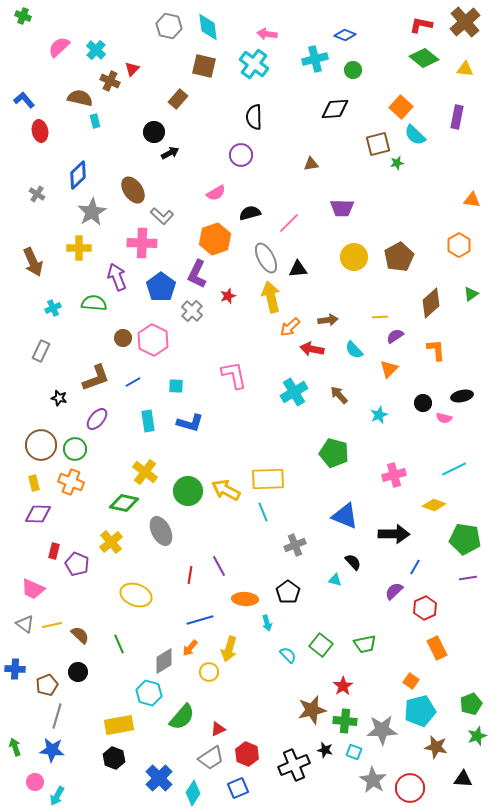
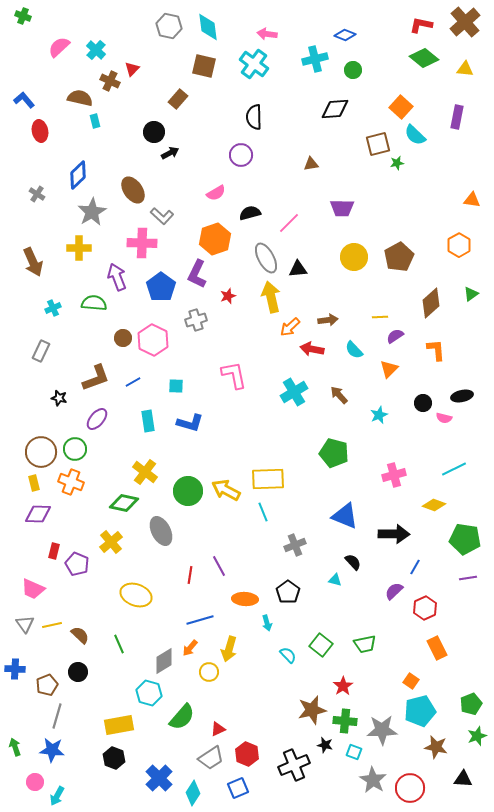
gray cross at (192, 311): moved 4 px right, 9 px down; rotated 30 degrees clockwise
brown circle at (41, 445): moved 7 px down
gray triangle at (25, 624): rotated 18 degrees clockwise
black star at (325, 750): moved 5 px up
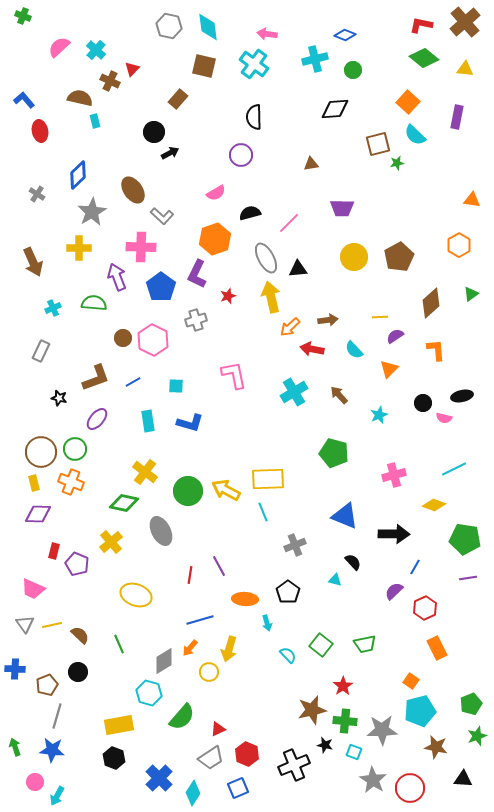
orange square at (401, 107): moved 7 px right, 5 px up
pink cross at (142, 243): moved 1 px left, 4 px down
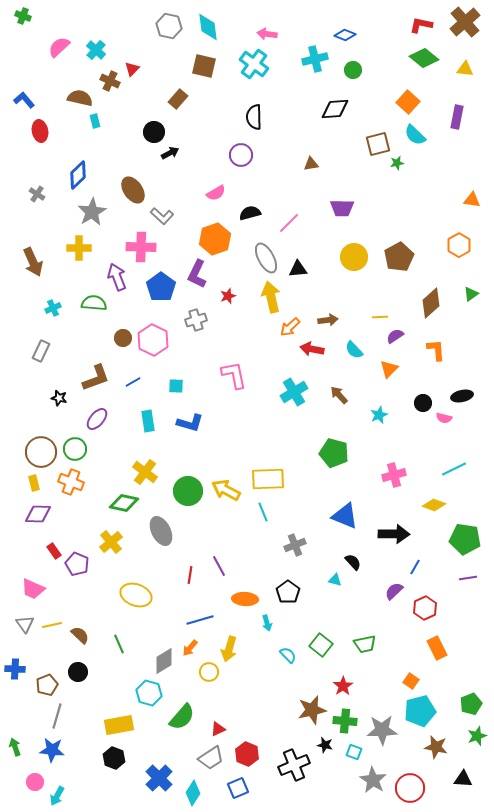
red rectangle at (54, 551): rotated 49 degrees counterclockwise
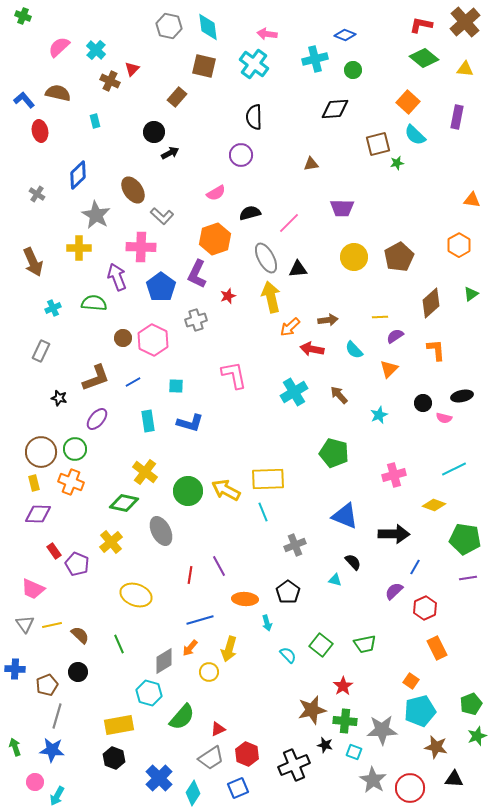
brown semicircle at (80, 98): moved 22 px left, 5 px up
brown rectangle at (178, 99): moved 1 px left, 2 px up
gray star at (92, 212): moved 4 px right, 3 px down; rotated 12 degrees counterclockwise
black triangle at (463, 779): moved 9 px left
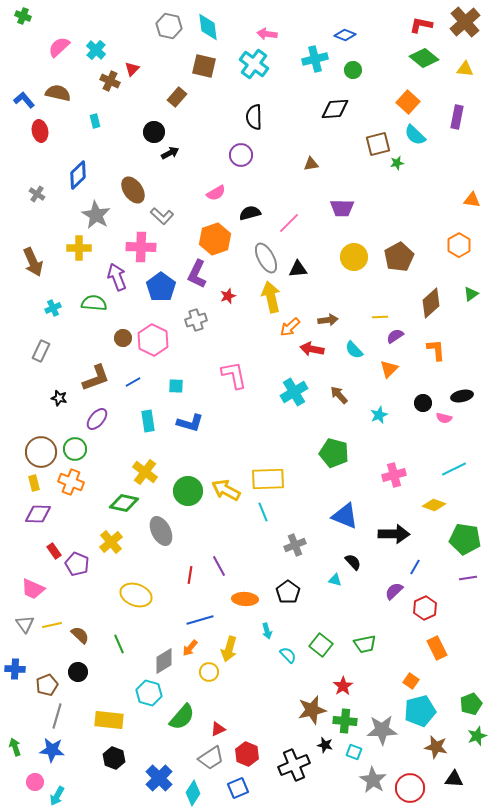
cyan arrow at (267, 623): moved 8 px down
yellow rectangle at (119, 725): moved 10 px left, 5 px up; rotated 16 degrees clockwise
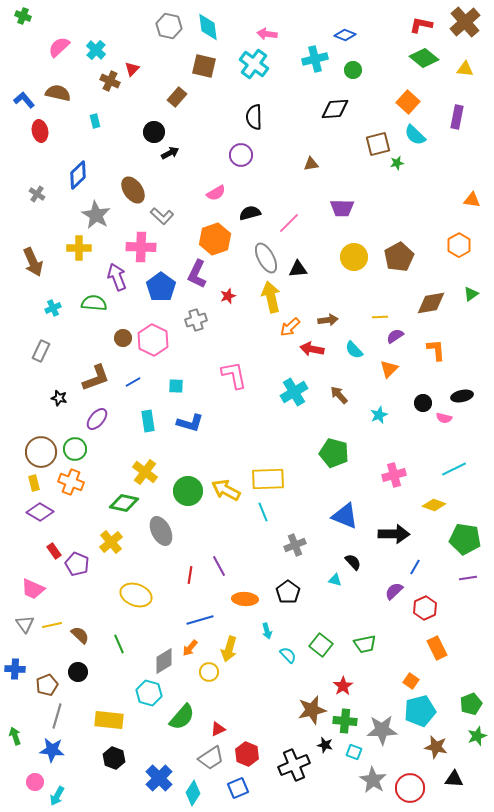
brown diamond at (431, 303): rotated 32 degrees clockwise
purple diamond at (38, 514): moved 2 px right, 2 px up; rotated 28 degrees clockwise
green arrow at (15, 747): moved 11 px up
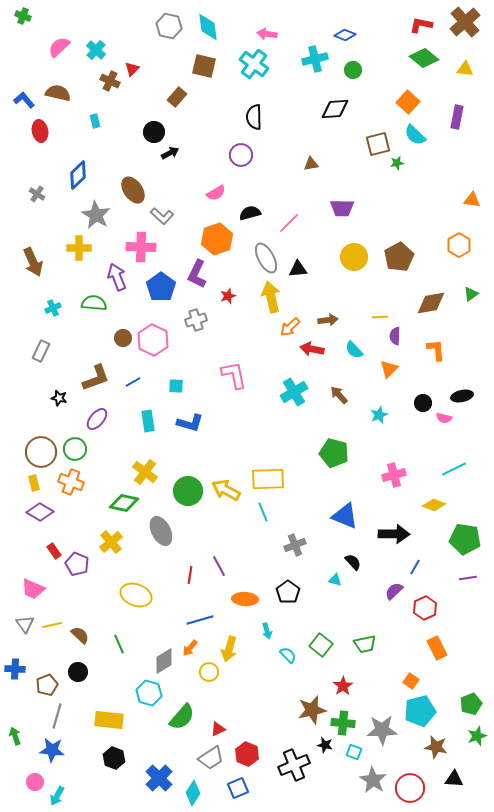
orange hexagon at (215, 239): moved 2 px right
purple semicircle at (395, 336): rotated 54 degrees counterclockwise
green cross at (345, 721): moved 2 px left, 2 px down
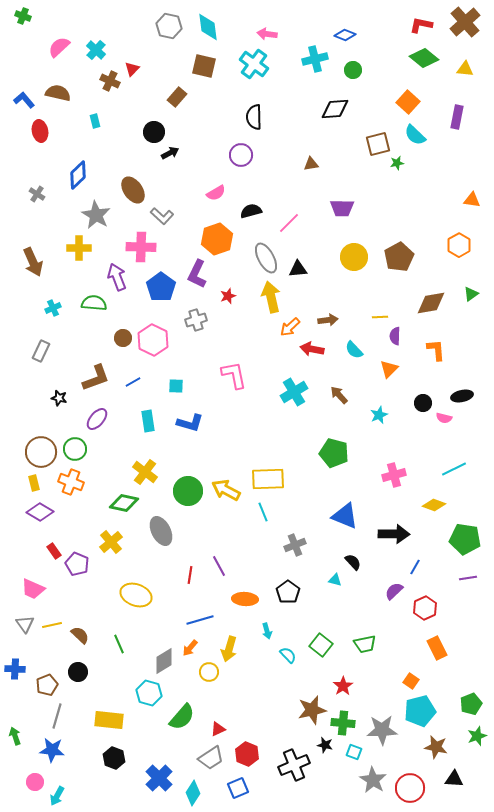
black semicircle at (250, 213): moved 1 px right, 2 px up
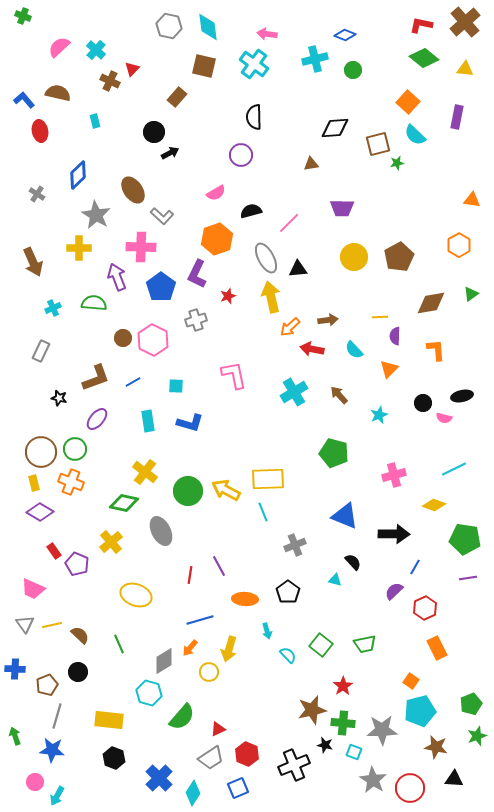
black diamond at (335, 109): moved 19 px down
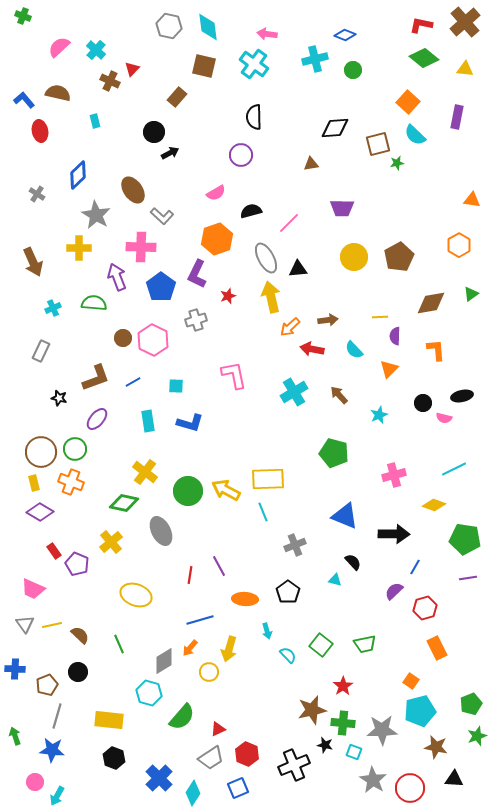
red hexagon at (425, 608): rotated 10 degrees clockwise
